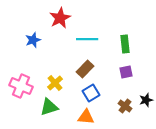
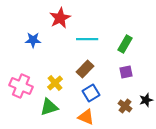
blue star: rotated 21 degrees clockwise
green rectangle: rotated 36 degrees clockwise
orange triangle: rotated 18 degrees clockwise
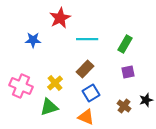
purple square: moved 2 px right
brown cross: moved 1 px left
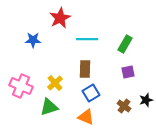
brown rectangle: rotated 42 degrees counterclockwise
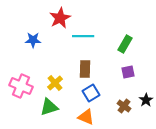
cyan line: moved 4 px left, 3 px up
black star: rotated 16 degrees counterclockwise
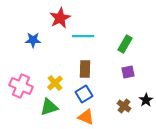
blue square: moved 7 px left, 1 px down
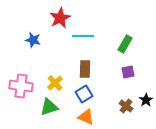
blue star: rotated 14 degrees clockwise
pink cross: rotated 15 degrees counterclockwise
brown cross: moved 2 px right
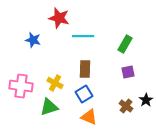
red star: moved 1 px left; rotated 30 degrees counterclockwise
yellow cross: rotated 21 degrees counterclockwise
orange triangle: moved 3 px right
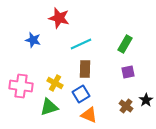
cyan line: moved 2 px left, 8 px down; rotated 25 degrees counterclockwise
blue square: moved 3 px left
orange triangle: moved 2 px up
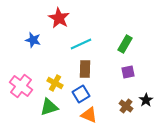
red star: rotated 15 degrees clockwise
pink cross: rotated 30 degrees clockwise
